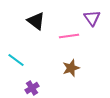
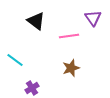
purple triangle: moved 1 px right
cyan line: moved 1 px left
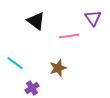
cyan line: moved 3 px down
brown star: moved 13 px left
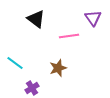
black triangle: moved 2 px up
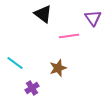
black triangle: moved 7 px right, 5 px up
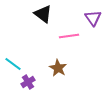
cyan line: moved 2 px left, 1 px down
brown star: rotated 24 degrees counterclockwise
purple cross: moved 4 px left, 6 px up
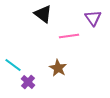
cyan line: moved 1 px down
purple cross: rotated 16 degrees counterclockwise
